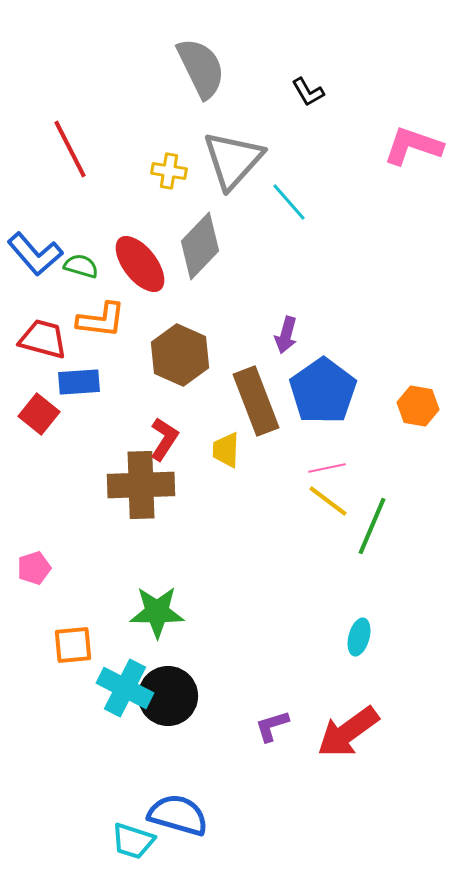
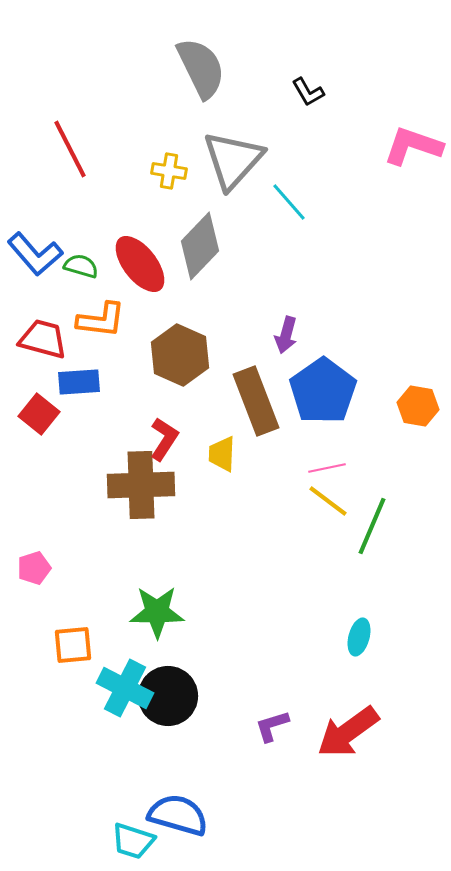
yellow trapezoid: moved 4 px left, 4 px down
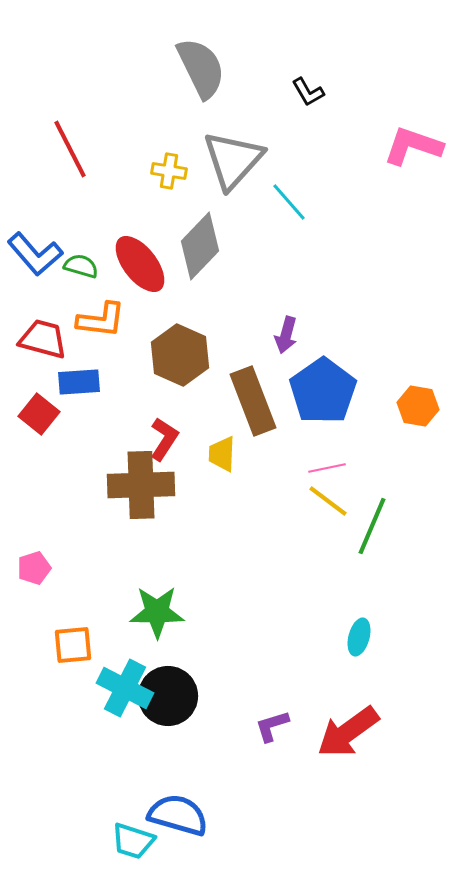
brown rectangle: moved 3 px left
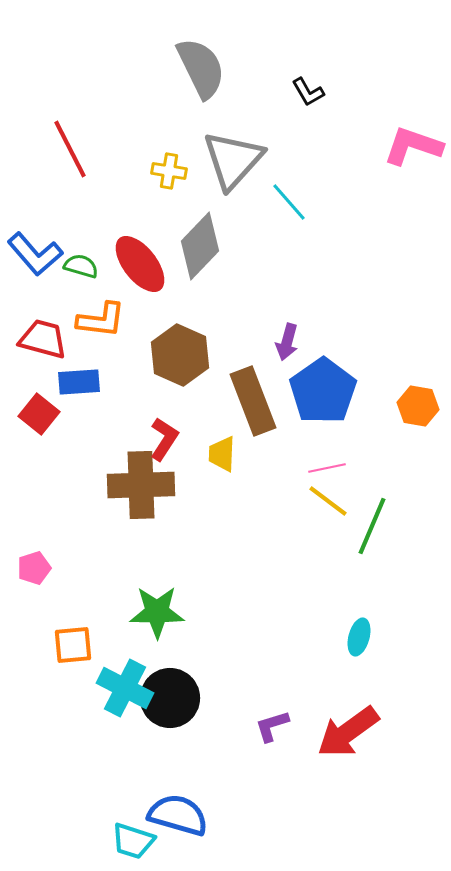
purple arrow: moved 1 px right, 7 px down
black circle: moved 2 px right, 2 px down
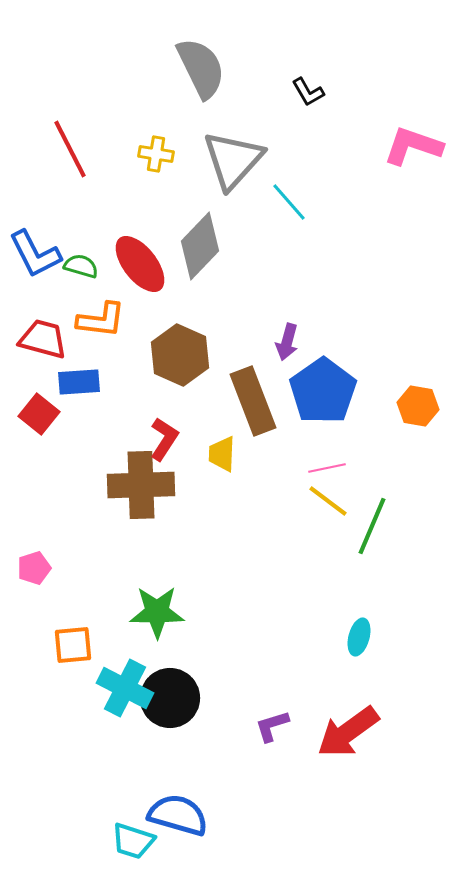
yellow cross: moved 13 px left, 17 px up
blue L-shape: rotated 14 degrees clockwise
